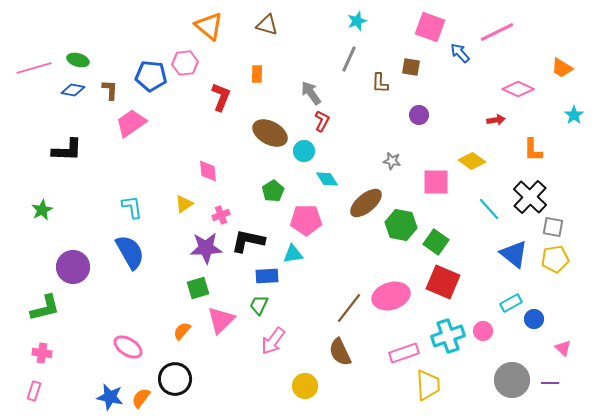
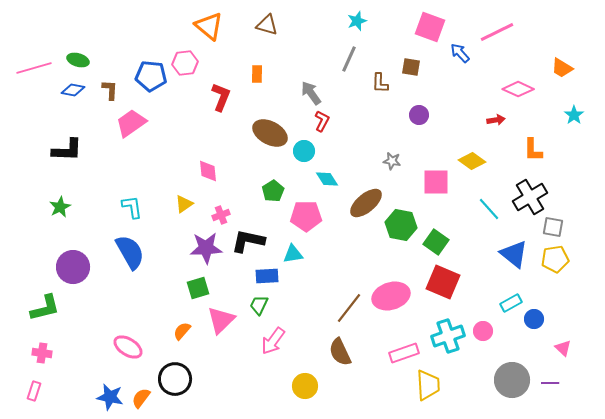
black cross at (530, 197): rotated 16 degrees clockwise
green star at (42, 210): moved 18 px right, 3 px up
pink pentagon at (306, 220): moved 4 px up
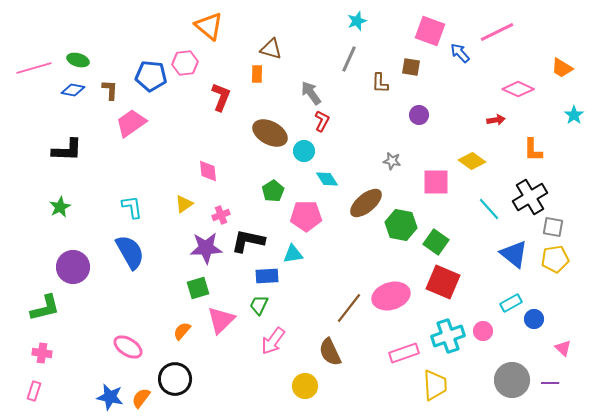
brown triangle at (267, 25): moved 4 px right, 24 px down
pink square at (430, 27): moved 4 px down
brown semicircle at (340, 352): moved 10 px left
yellow trapezoid at (428, 385): moved 7 px right
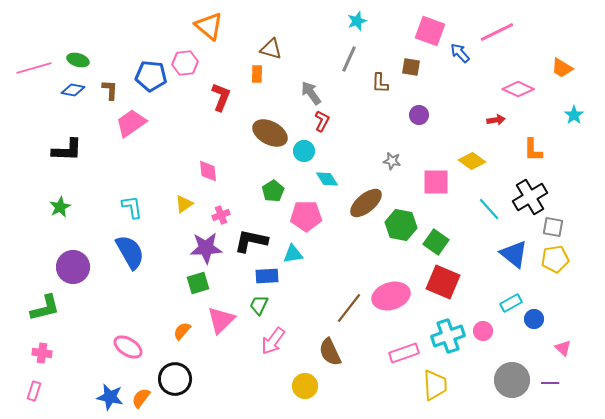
black L-shape at (248, 241): moved 3 px right
green square at (198, 288): moved 5 px up
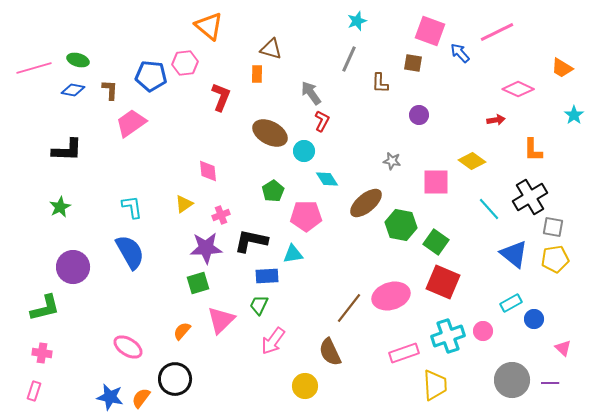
brown square at (411, 67): moved 2 px right, 4 px up
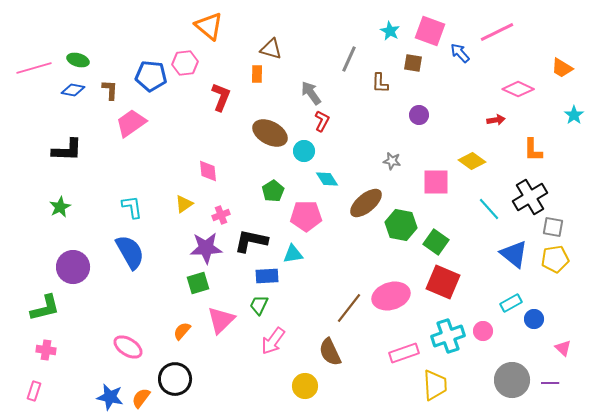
cyan star at (357, 21): moved 33 px right, 10 px down; rotated 24 degrees counterclockwise
pink cross at (42, 353): moved 4 px right, 3 px up
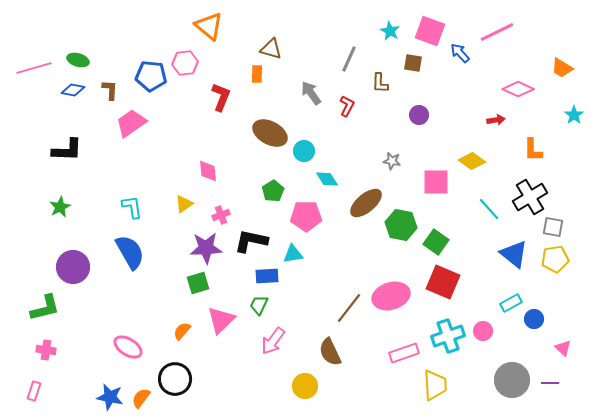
red L-shape at (322, 121): moved 25 px right, 15 px up
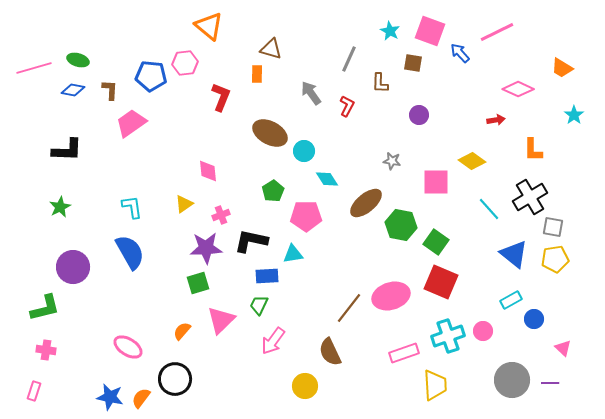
red square at (443, 282): moved 2 px left
cyan rectangle at (511, 303): moved 3 px up
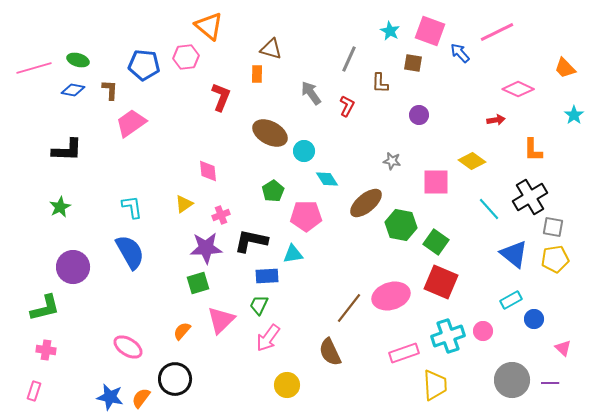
pink hexagon at (185, 63): moved 1 px right, 6 px up
orange trapezoid at (562, 68): moved 3 px right; rotated 15 degrees clockwise
blue pentagon at (151, 76): moved 7 px left, 11 px up
pink arrow at (273, 341): moved 5 px left, 3 px up
yellow circle at (305, 386): moved 18 px left, 1 px up
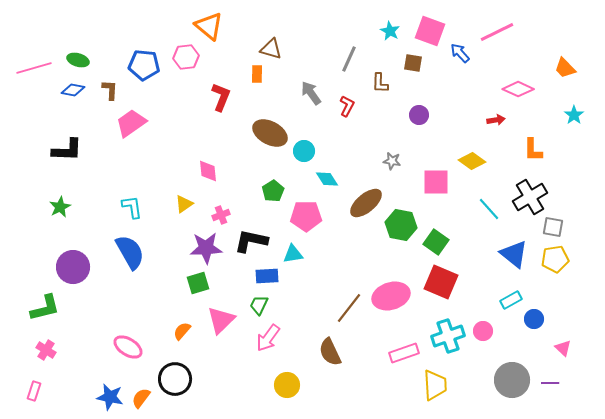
pink cross at (46, 350): rotated 24 degrees clockwise
